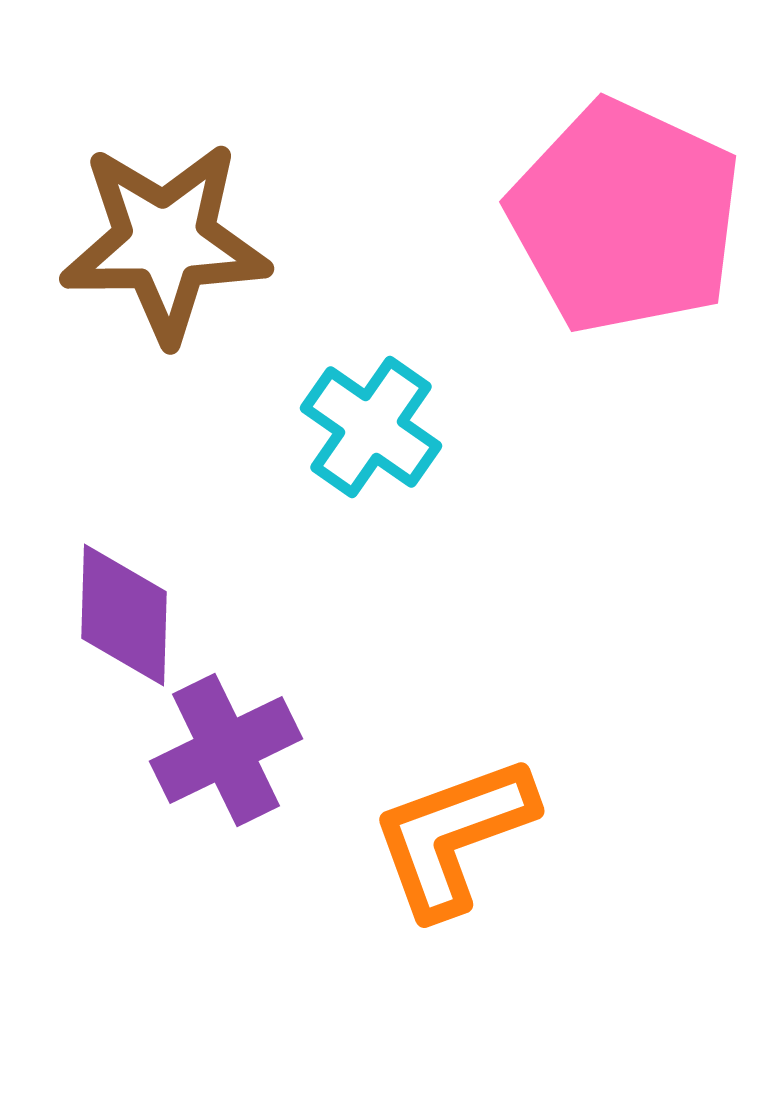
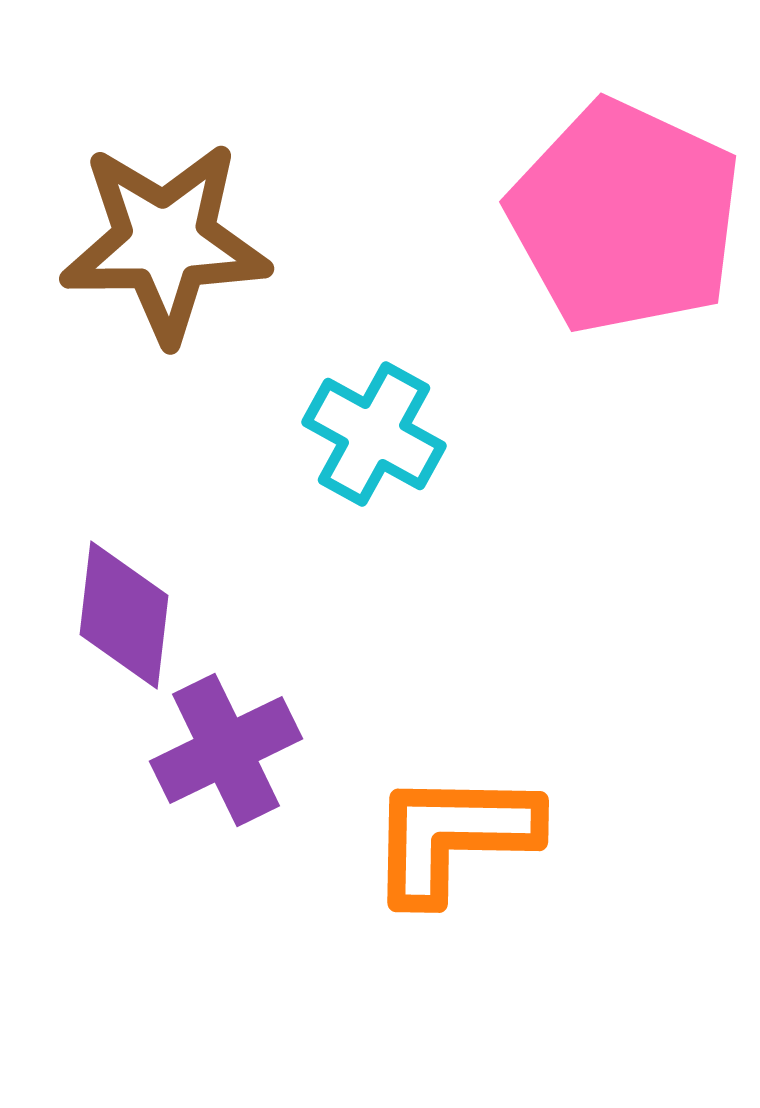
cyan cross: moved 3 px right, 7 px down; rotated 6 degrees counterclockwise
purple diamond: rotated 5 degrees clockwise
orange L-shape: rotated 21 degrees clockwise
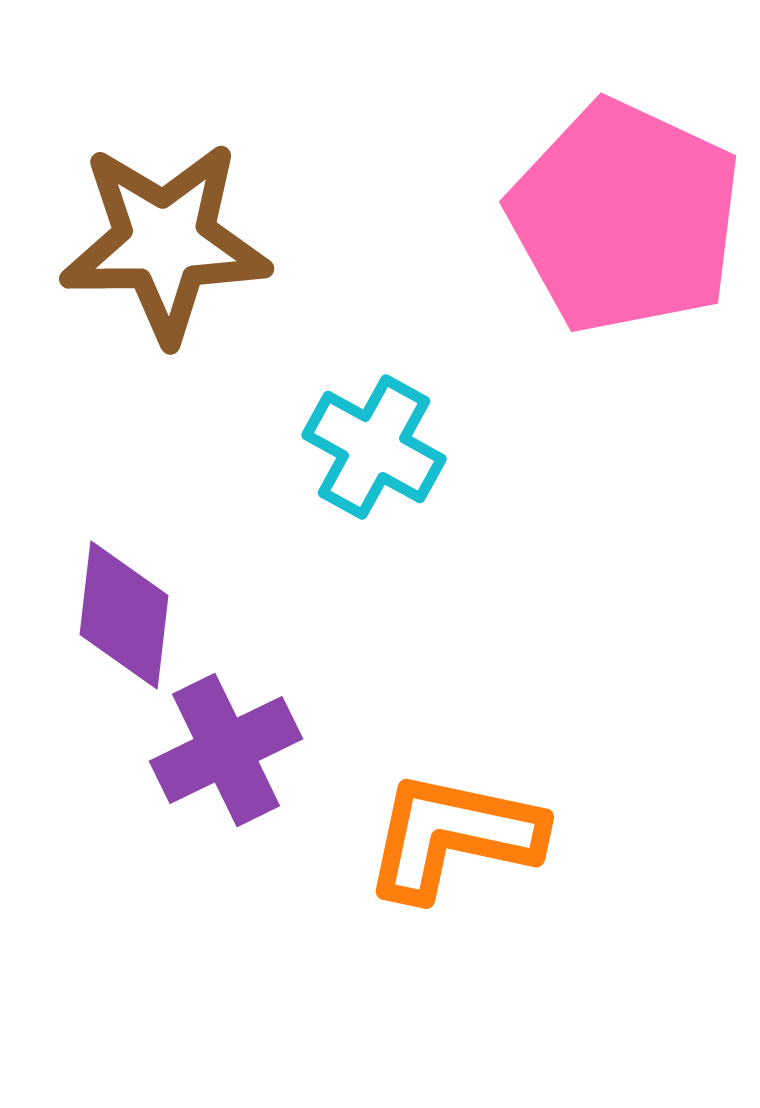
cyan cross: moved 13 px down
orange L-shape: rotated 11 degrees clockwise
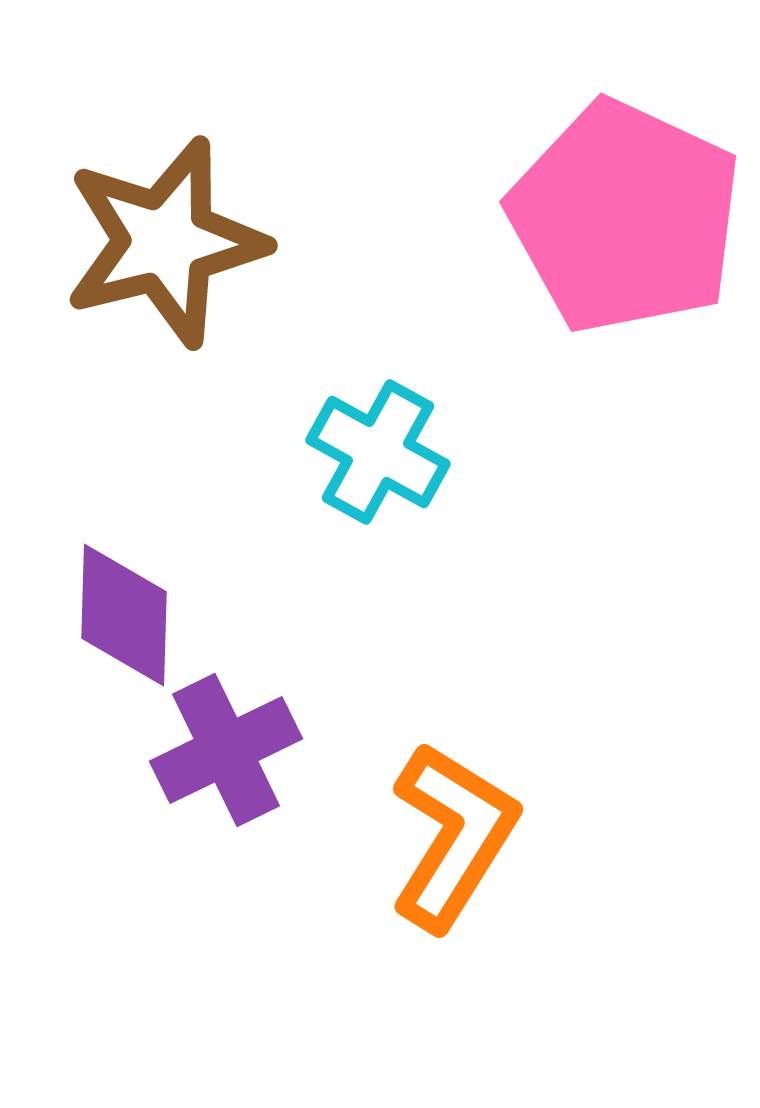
brown star: rotated 13 degrees counterclockwise
cyan cross: moved 4 px right, 5 px down
purple diamond: rotated 5 degrees counterclockwise
orange L-shape: rotated 110 degrees clockwise
